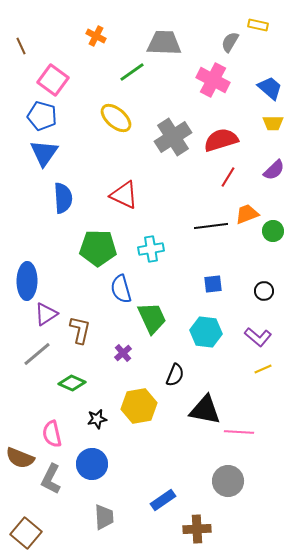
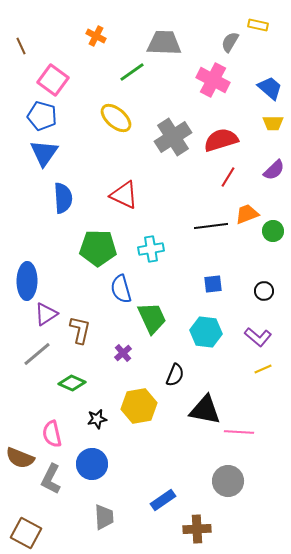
brown square at (26, 533): rotated 12 degrees counterclockwise
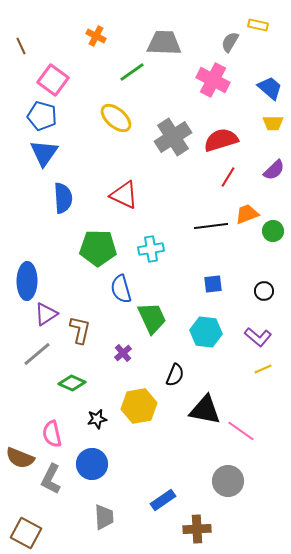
pink line at (239, 432): moved 2 px right, 1 px up; rotated 32 degrees clockwise
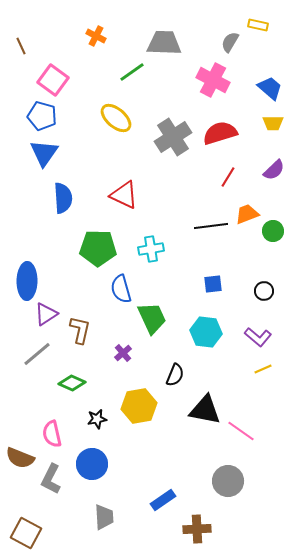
red semicircle at (221, 140): moved 1 px left, 7 px up
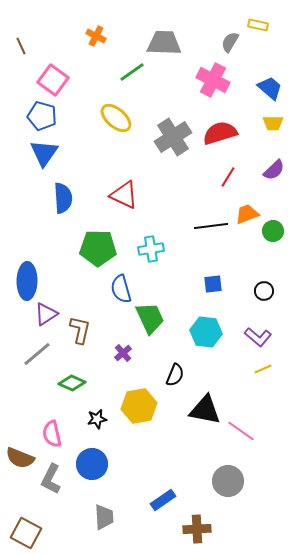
green trapezoid at (152, 318): moved 2 px left
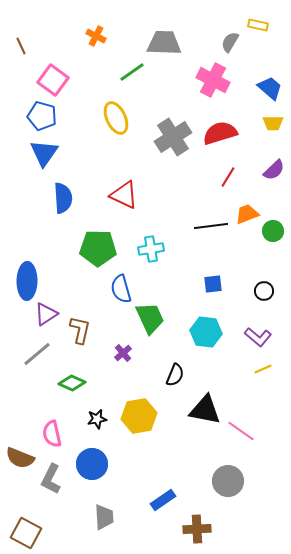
yellow ellipse at (116, 118): rotated 24 degrees clockwise
yellow hexagon at (139, 406): moved 10 px down
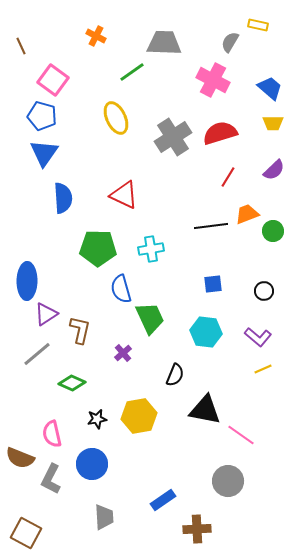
pink line at (241, 431): moved 4 px down
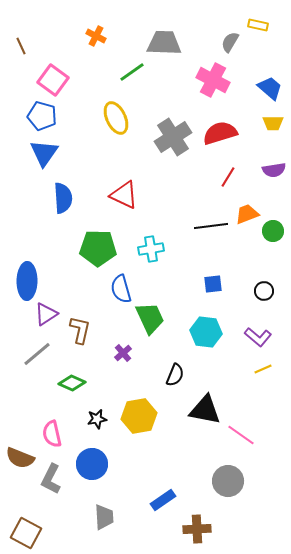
purple semicircle at (274, 170): rotated 35 degrees clockwise
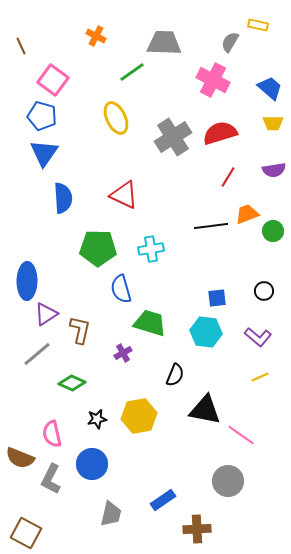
blue square at (213, 284): moved 4 px right, 14 px down
green trapezoid at (150, 318): moved 5 px down; rotated 48 degrees counterclockwise
purple cross at (123, 353): rotated 12 degrees clockwise
yellow line at (263, 369): moved 3 px left, 8 px down
gray trapezoid at (104, 517): moved 7 px right, 3 px up; rotated 16 degrees clockwise
